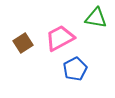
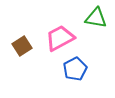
brown square: moved 1 px left, 3 px down
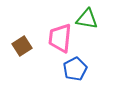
green triangle: moved 9 px left, 1 px down
pink trapezoid: rotated 56 degrees counterclockwise
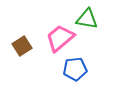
pink trapezoid: rotated 44 degrees clockwise
blue pentagon: rotated 20 degrees clockwise
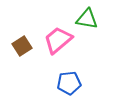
pink trapezoid: moved 2 px left, 2 px down
blue pentagon: moved 6 px left, 14 px down
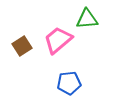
green triangle: rotated 15 degrees counterclockwise
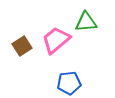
green triangle: moved 1 px left, 3 px down
pink trapezoid: moved 2 px left
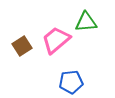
blue pentagon: moved 2 px right, 1 px up
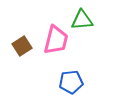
green triangle: moved 4 px left, 2 px up
pink trapezoid: rotated 144 degrees clockwise
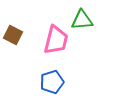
brown square: moved 9 px left, 11 px up; rotated 30 degrees counterclockwise
blue pentagon: moved 19 px left; rotated 10 degrees counterclockwise
